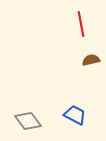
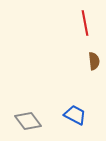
red line: moved 4 px right, 1 px up
brown semicircle: moved 3 px right, 1 px down; rotated 96 degrees clockwise
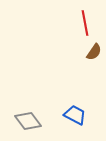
brown semicircle: moved 9 px up; rotated 42 degrees clockwise
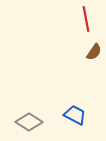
red line: moved 1 px right, 4 px up
gray diamond: moved 1 px right, 1 px down; rotated 20 degrees counterclockwise
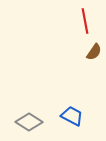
red line: moved 1 px left, 2 px down
blue trapezoid: moved 3 px left, 1 px down
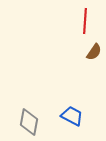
red line: rotated 15 degrees clockwise
gray diamond: rotated 68 degrees clockwise
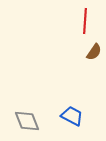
gray diamond: moved 2 px left, 1 px up; rotated 32 degrees counterclockwise
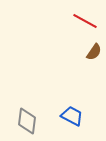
red line: rotated 65 degrees counterclockwise
gray diamond: rotated 28 degrees clockwise
